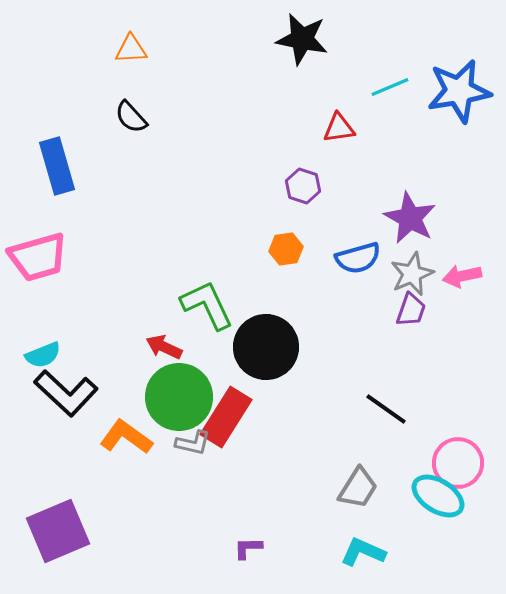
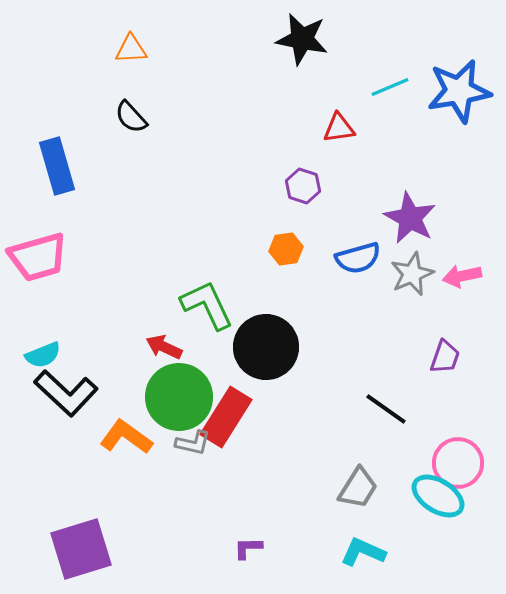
purple trapezoid: moved 34 px right, 47 px down
purple square: moved 23 px right, 18 px down; rotated 6 degrees clockwise
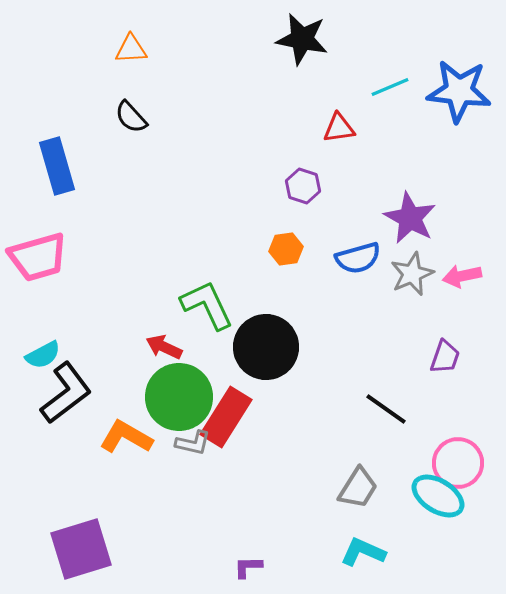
blue star: rotated 16 degrees clockwise
cyan semicircle: rotated 6 degrees counterclockwise
black L-shape: rotated 80 degrees counterclockwise
orange L-shape: rotated 6 degrees counterclockwise
purple L-shape: moved 19 px down
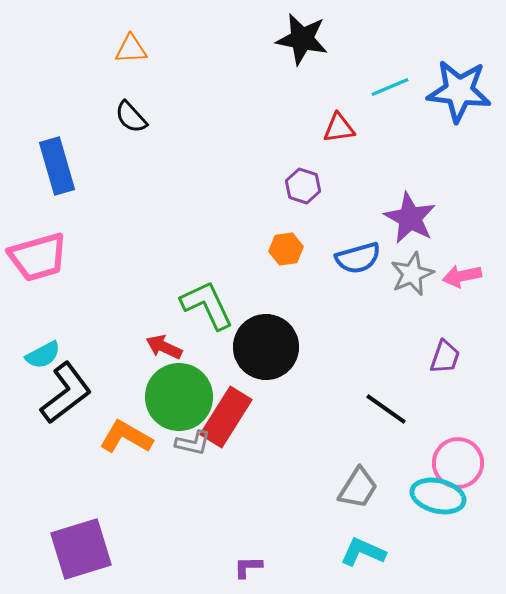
cyan ellipse: rotated 18 degrees counterclockwise
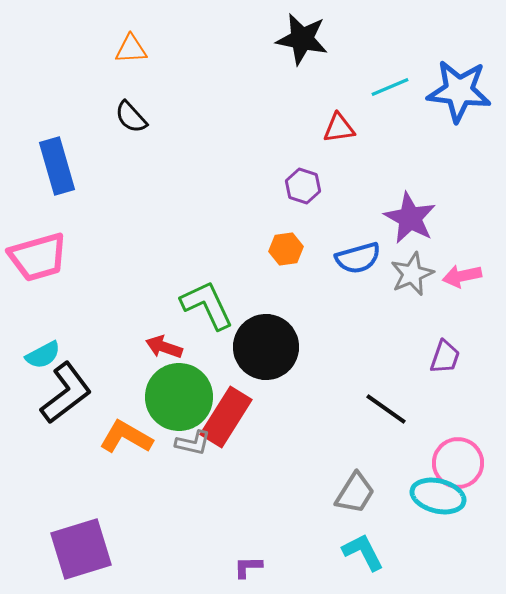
red arrow: rotated 6 degrees counterclockwise
gray trapezoid: moved 3 px left, 5 px down
cyan L-shape: rotated 39 degrees clockwise
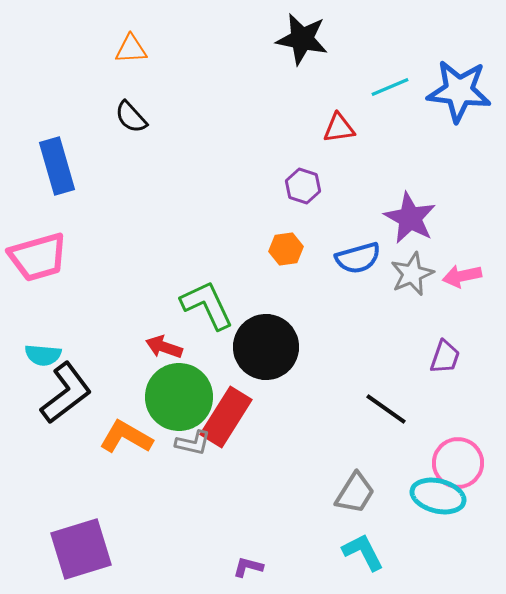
cyan semicircle: rotated 33 degrees clockwise
purple L-shape: rotated 16 degrees clockwise
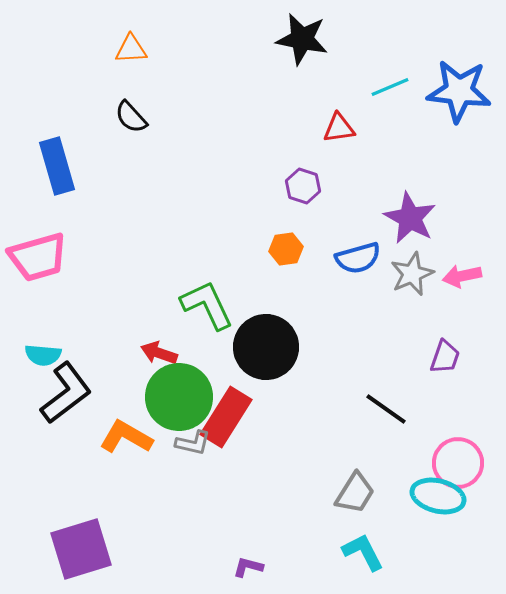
red arrow: moved 5 px left, 6 px down
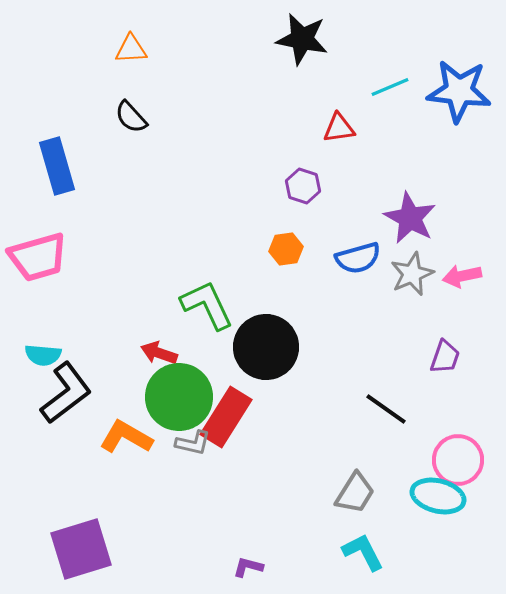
pink circle: moved 3 px up
